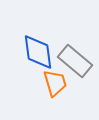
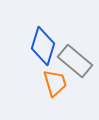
blue diamond: moved 5 px right, 6 px up; rotated 24 degrees clockwise
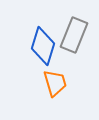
gray rectangle: moved 1 px left, 26 px up; rotated 72 degrees clockwise
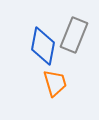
blue diamond: rotated 6 degrees counterclockwise
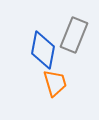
blue diamond: moved 4 px down
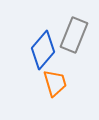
blue diamond: rotated 30 degrees clockwise
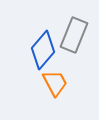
orange trapezoid: rotated 12 degrees counterclockwise
